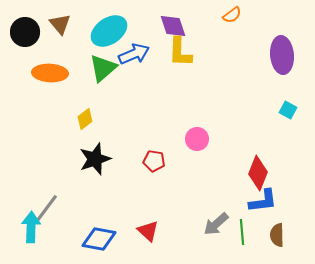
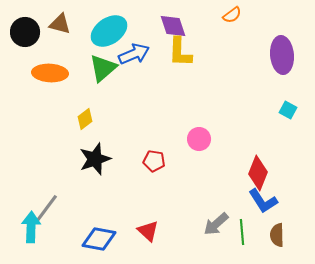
brown triangle: rotated 35 degrees counterclockwise
pink circle: moved 2 px right
blue L-shape: rotated 64 degrees clockwise
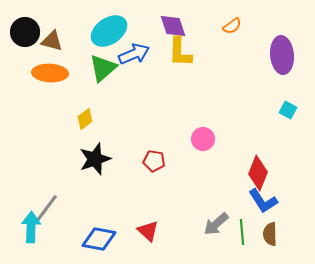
orange semicircle: moved 11 px down
brown triangle: moved 8 px left, 17 px down
pink circle: moved 4 px right
brown semicircle: moved 7 px left, 1 px up
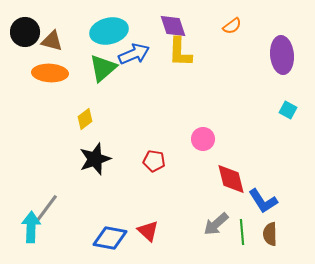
cyan ellipse: rotated 21 degrees clockwise
red diamond: moved 27 px left, 6 px down; rotated 36 degrees counterclockwise
blue diamond: moved 11 px right, 1 px up
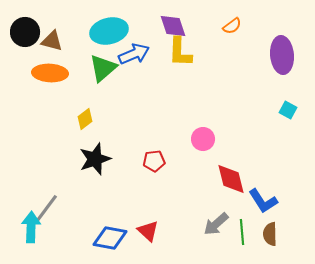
red pentagon: rotated 15 degrees counterclockwise
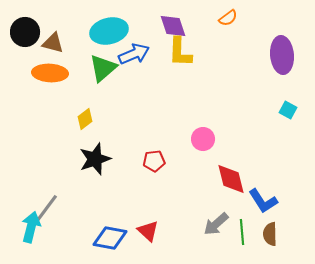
orange semicircle: moved 4 px left, 8 px up
brown triangle: moved 1 px right, 2 px down
cyan arrow: rotated 12 degrees clockwise
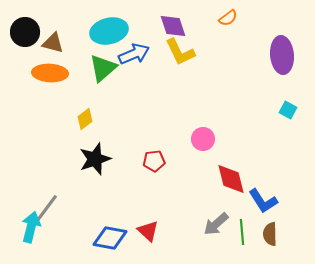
yellow L-shape: rotated 28 degrees counterclockwise
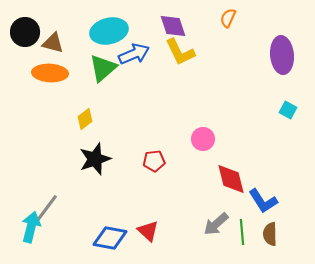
orange semicircle: rotated 150 degrees clockwise
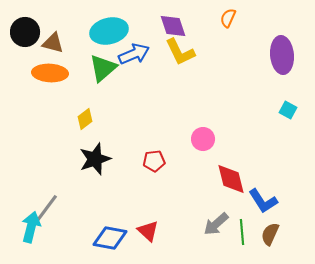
brown semicircle: rotated 25 degrees clockwise
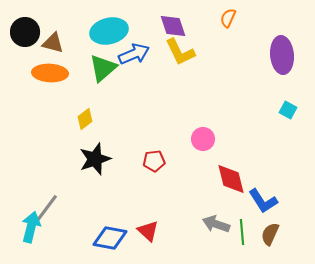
gray arrow: rotated 60 degrees clockwise
